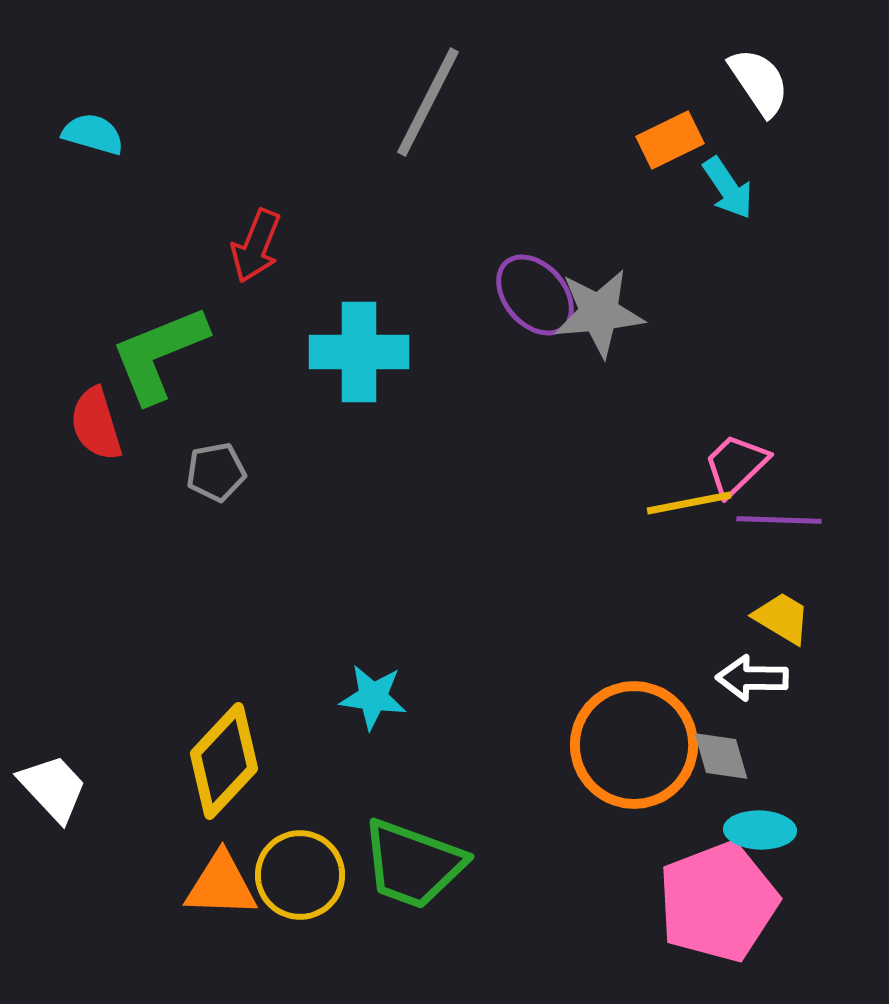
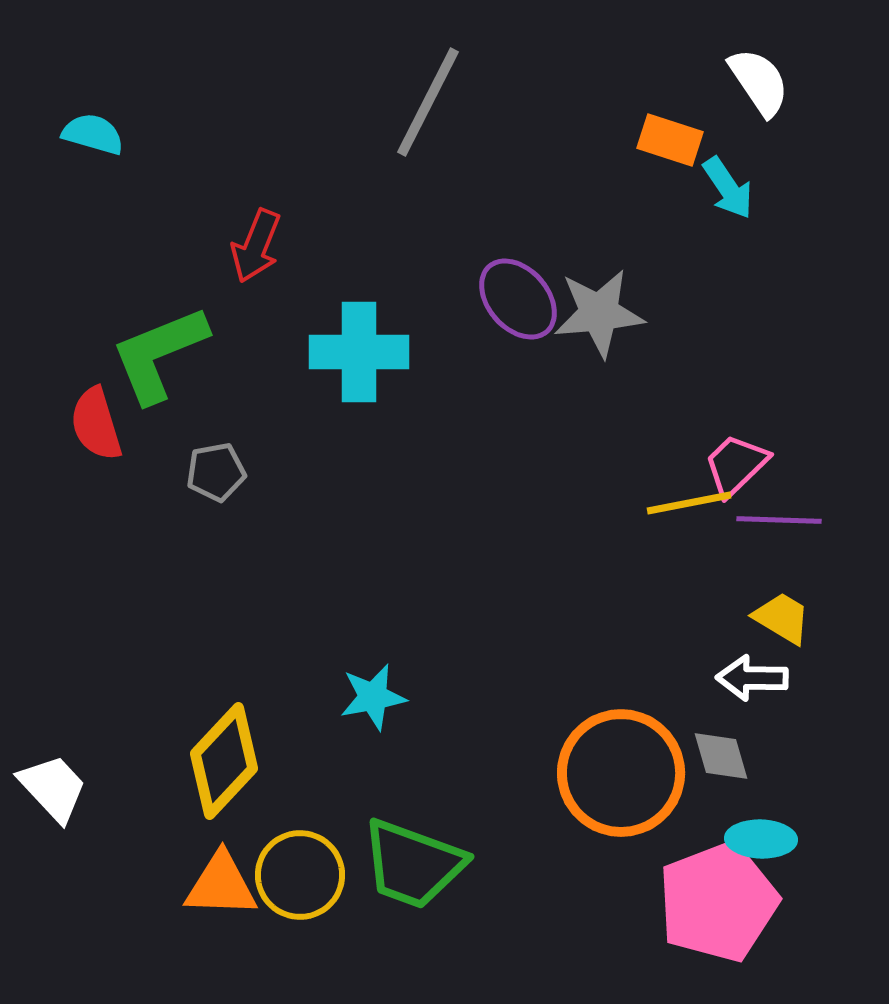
orange rectangle: rotated 44 degrees clockwise
purple ellipse: moved 17 px left, 4 px down
cyan star: rotated 18 degrees counterclockwise
orange circle: moved 13 px left, 28 px down
cyan ellipse: moved 1 px right, 9 px down
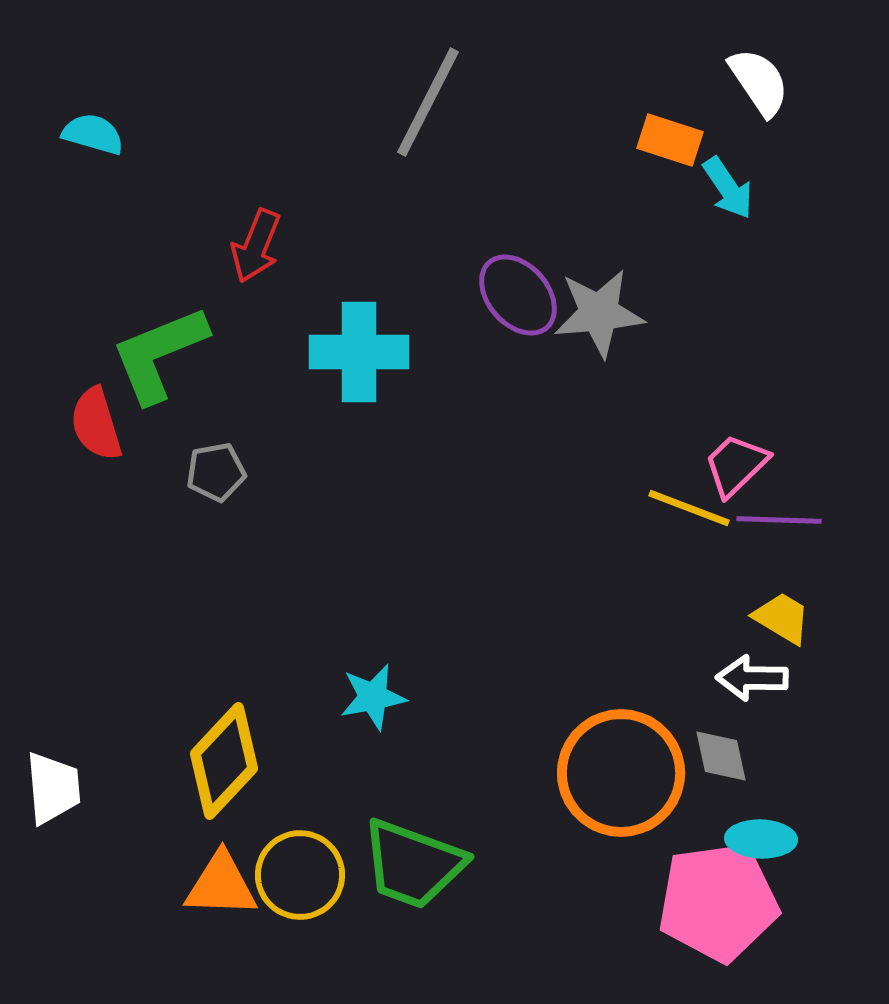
purple ellipse: moved 4 px up
yellow line: moved 5 px down; rotated 32 degrees clockwise
gray diamond: rotated 4 degrees clockwise
white trapezoid: rotated 38 degrees clockwise
pink pentagon: rotated 13 degrees clockwise
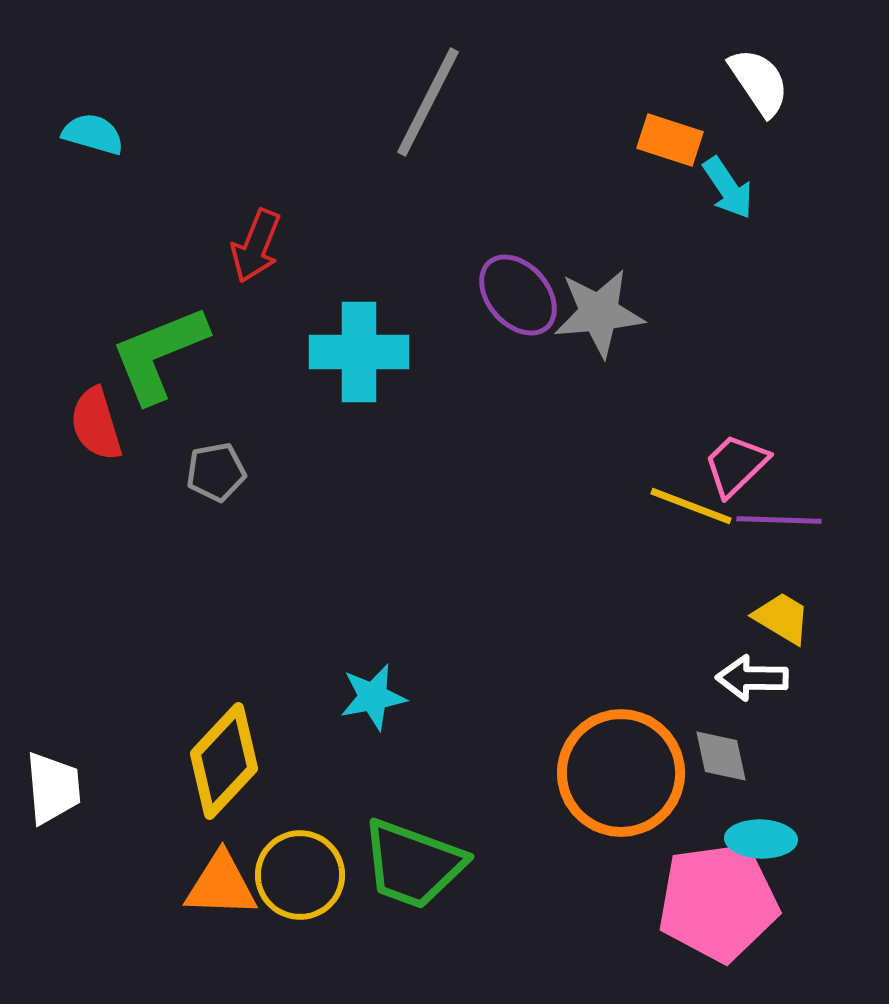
yellow line: moved 2 px right, 2 px up
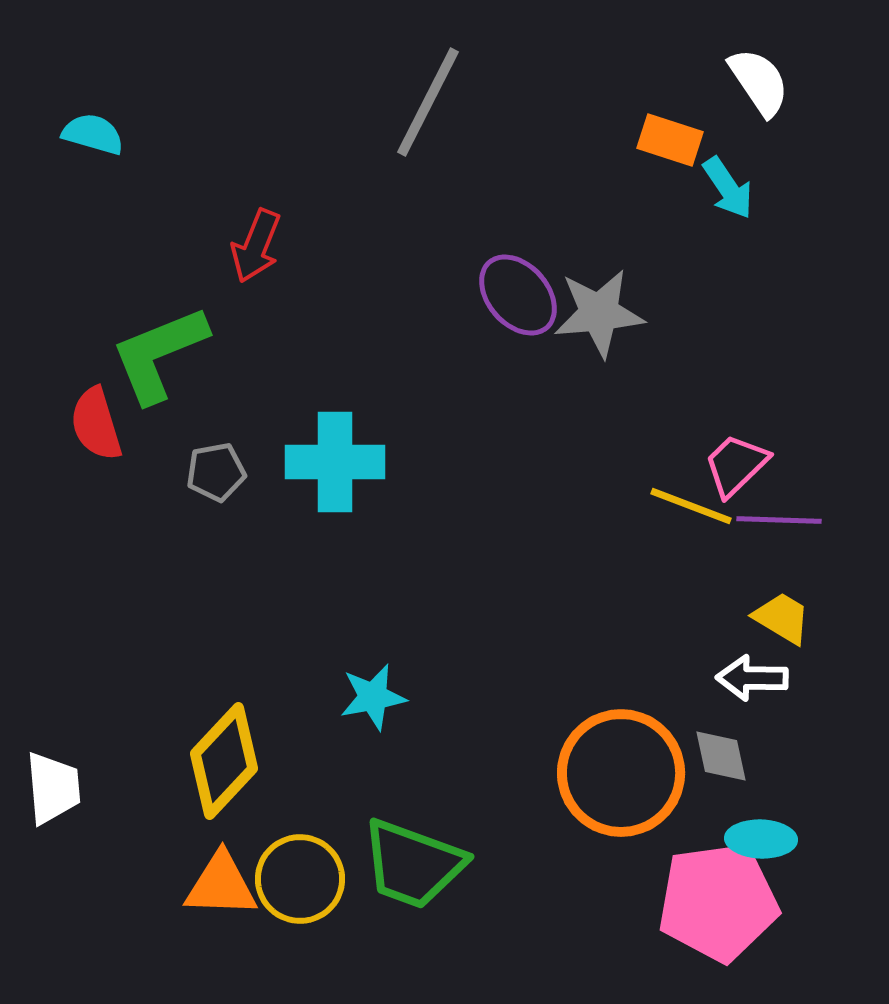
cyan cross: moved 24 px left, 110 px down
yellow circle: moved 4 px down
